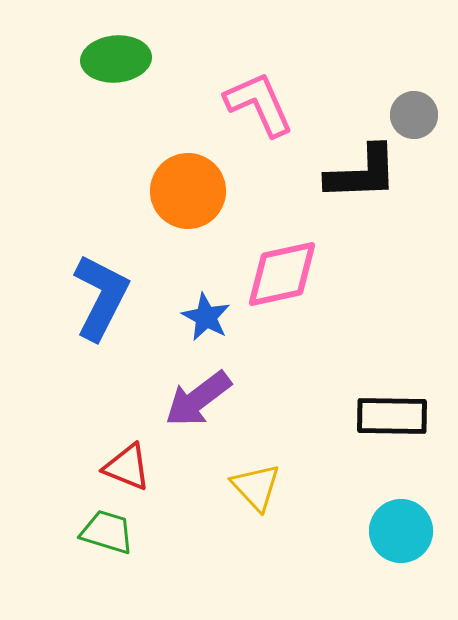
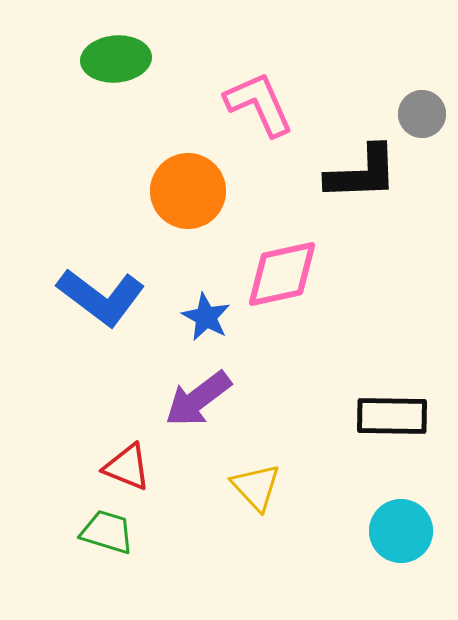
gray circle: moved 8 px right, 1 px up
blue L-shape: rotated 100 degrees clockwise
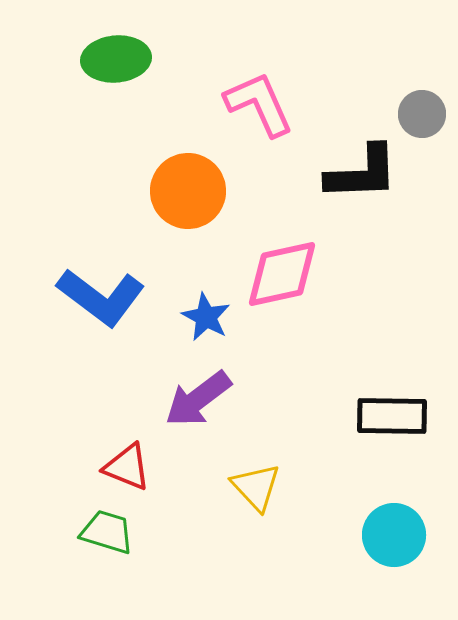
cyan circle: moved 7 px left, 4 px down
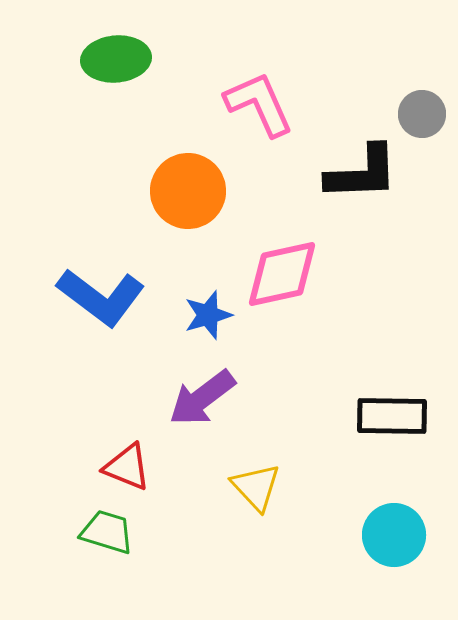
blue star: moved 2 px right, 2 px up; rotated 27 degrees clockwise
purple arrow: moved 4 px right, 1 px up
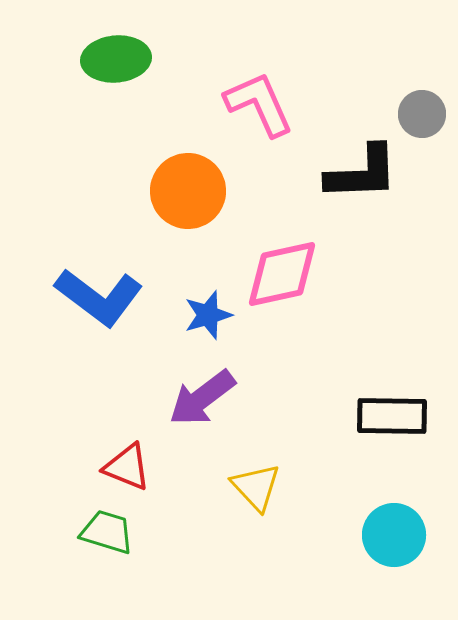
blue L-shape: moved 2 px left
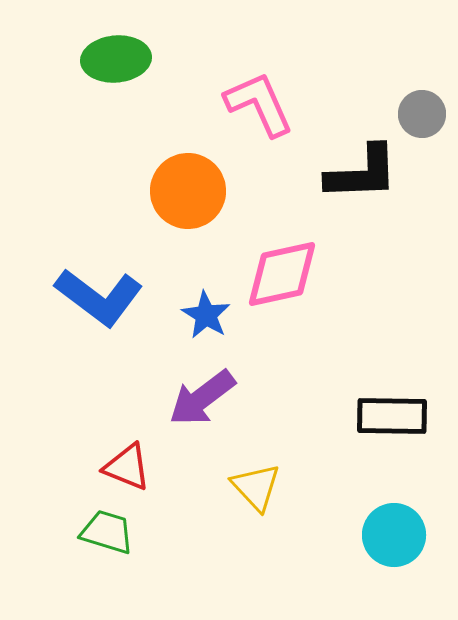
blue star: moved 2 px left; rotated 24 degrees counterclockwise
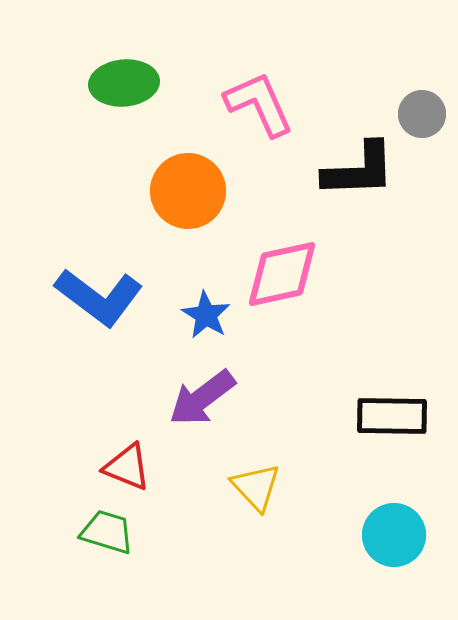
green ellipse: moved 8 px right, 24 px down
black L-shape: moved 3 px left, 3 px up
